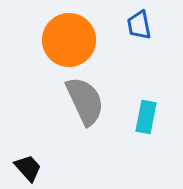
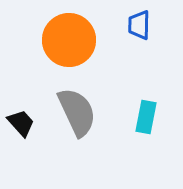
blue trapezoid: rotated 12 degrees clockwise
gray semicircle: moved 8 px left, 11 px down
black trapezoid: moved 7 px left, 45 px up
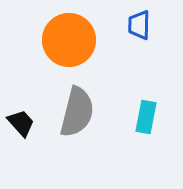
gray semicircle: rotated 39 degrees clockwise
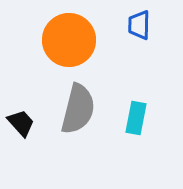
gray semicircle: moved 1 px right, 3 px up
cyan rectangle: moved 10 px left, 1 px down
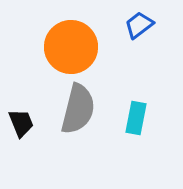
blue trapezoid: rotated 52 degrees clockwise
orange circle: moved 2 px right, 7 px down
black trapezoid: rotated 20 degrees clockwise
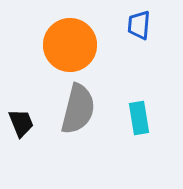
blue trapezoid: rotated 48 degrees counterclockwise
orange circle: moved 1 px left, 2 px up
cyan rectangle: moved 3 px right; rotated 20 degrees counterclockwise
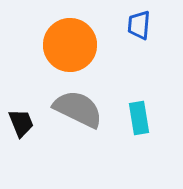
gray semicircle: rotated 78 degrees counterclockwise
